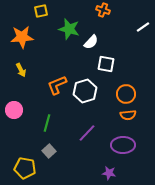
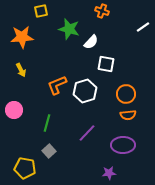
orange cross: moved 1 px left, 1 px down
purple star: rotated 16 degrees counterclockwise
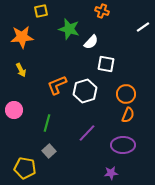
orange semicircle: rotated 63 degrees counterclockwise
purple star: moved 2 px right
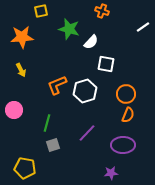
gray square: moved 4 px right, 6 px up; rotated 24 degrees clockwise
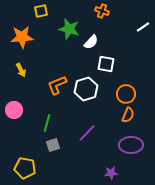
white hexagon: moved 1 px right, 2 px up
purple ellipse: moved 8 px right
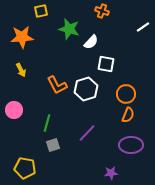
orange L-shape: rotated 95 degrees counterclockwise
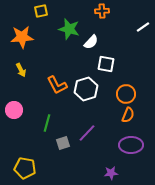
orange cross: rotated 24 degrees counterclockwise
gray square: moved 10 px right, 2 px up
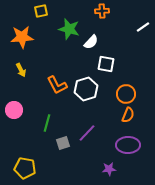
purple ellipse: moved 3 px left
purple star: moved 2 px left, 4 px up
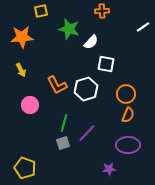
pink circle: moved 16 px right, 5 px up
green line: moved 17 px right
yellow pentagon: rotated 10 degrees clockwise
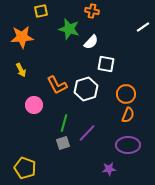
orange cross: moved 10 px left; rotated 16 degrees clockwise
pink circle: moved 4 px right
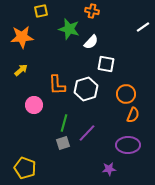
yellow arrow: rotated 104 degrees counterclockwise
orange L-shape: rotated 25 degrees clockwise
orange semicircle: moved 5 px right
